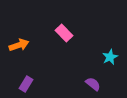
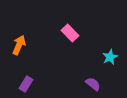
pink rectangle: moved 6 px right
orange arrow: rotated 48 degrees counterclockwise
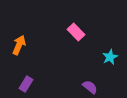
pink rectangle: moved 6 px right, 1 px up
purple semicircle: moved 3 px left, 3 px down
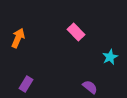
orange arrow: moved 1 px left, 7 px up
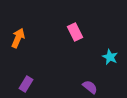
pink rectangle: moved 1 px left; rotated 18 degrees clockwise
cyan star: rotated 21 degrees counterclockwise
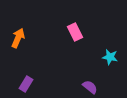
cyan star: rotated 14 degrees counterclockwise
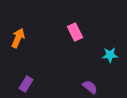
cyan star: moved 2 px up; rotated 14 degrees counterclockwise
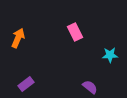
purple rectangle: rotated 21 degrees clockwise
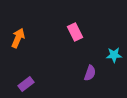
cyan star: moved 4 px right
purple semicircle: moved 14 px up; rotated 70 degrees clockwise
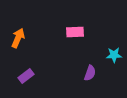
pink rectangle: rotated 66 degrees counterclockwise
purple rectangle: moved 8 px up
